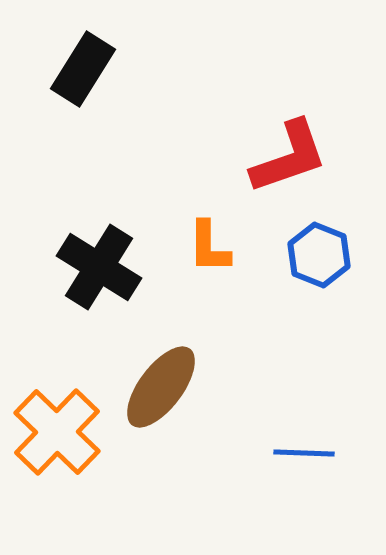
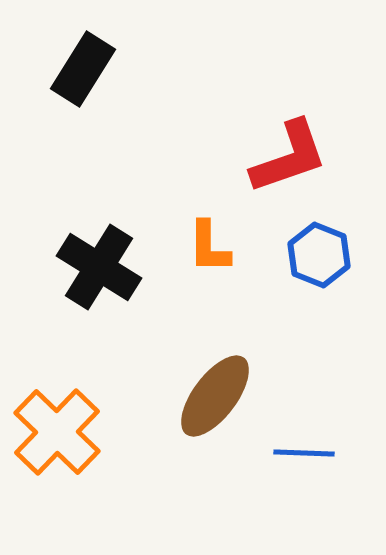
brown ellipse: moved 54 px right, 9 px down
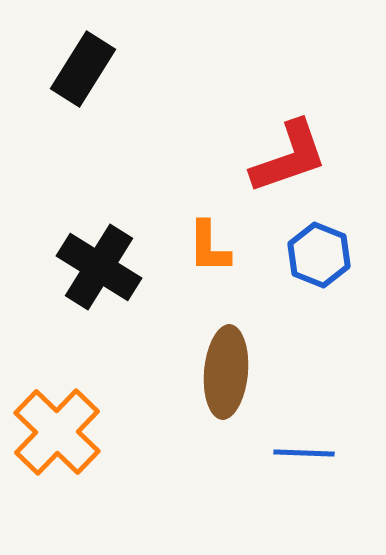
brown ellipse: moved 11 px right, 24 px up; rotated 32 degrees counterclockwise
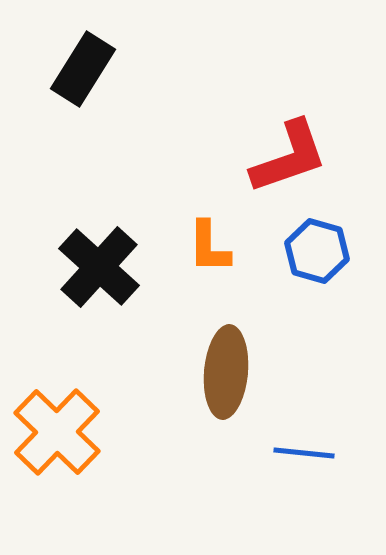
blue hexagon: moved 2 px left, 4 px up; rotated 6 degrees counterclockwise
black cross: rotated 10 degrees clockwise
blue line: rotated 4 degrees clockwise
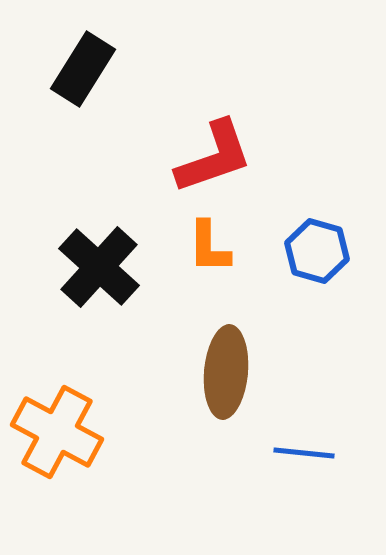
red L-shape: moved 75 px left
orange cross: rotated 16 degrees counterclockwise
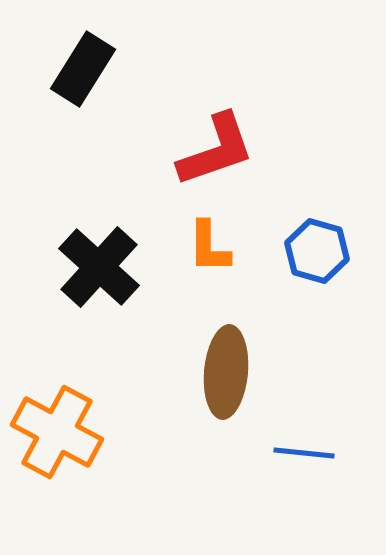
red L-shape: moved 2 px right, 7 px up
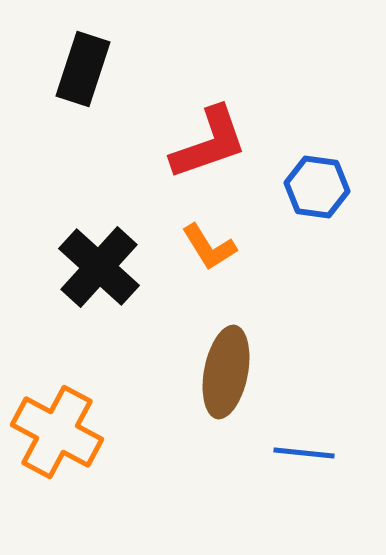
black rectangle: rotated 14 degrees counterclockwise
red L-shape: moved 7 px left, 7 px up
orange L-shape: rotated 32 degrees counterclockwise
blue hexagon: moved 64 px up; rotated 8 degrees counterclockwise
brown ellipse: rotated 6 degrees clockwise
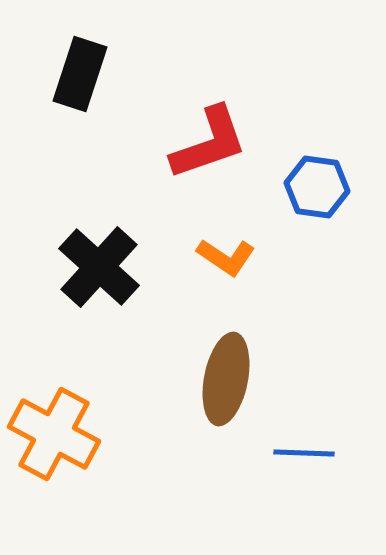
black rectangle: moved 3 px left, 5 px down
orange L-shape: moved 17 px right, 10 px down; rotated 24 degrees counterclockwise
brown ellipse: moved 7 px down
orange cross: moved 3 px left, 2 px down
blue line: rotated 4 degrees counterclockwise
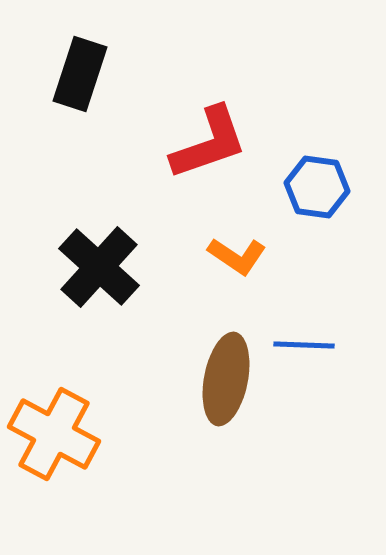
orange L-shape: moved 11 px right, 1 px up
blue line: moved 108 px up
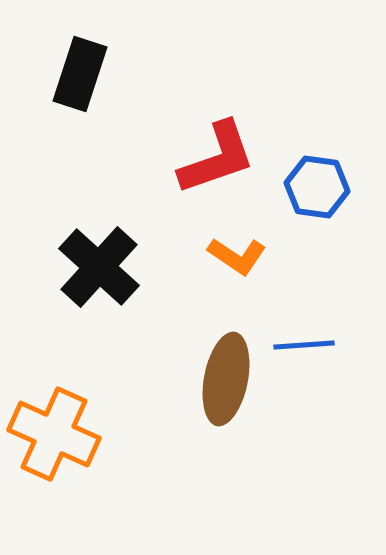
red L-shape: moved 8 px right, 15 px down
blue line: rotated 6 degrees counterclockwise
orange cross: rotated 4 degrees counterclockwise
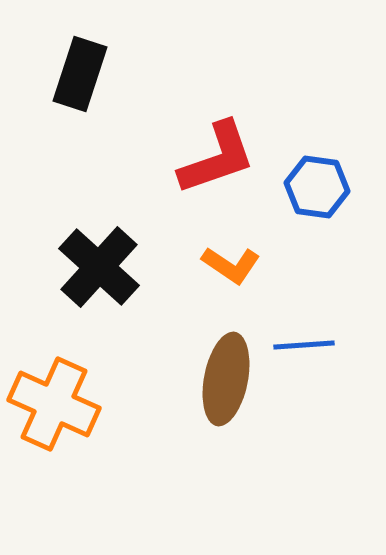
orange L-shape: moved 6 px left, 9 px down
orange cross: moved 30 px up
